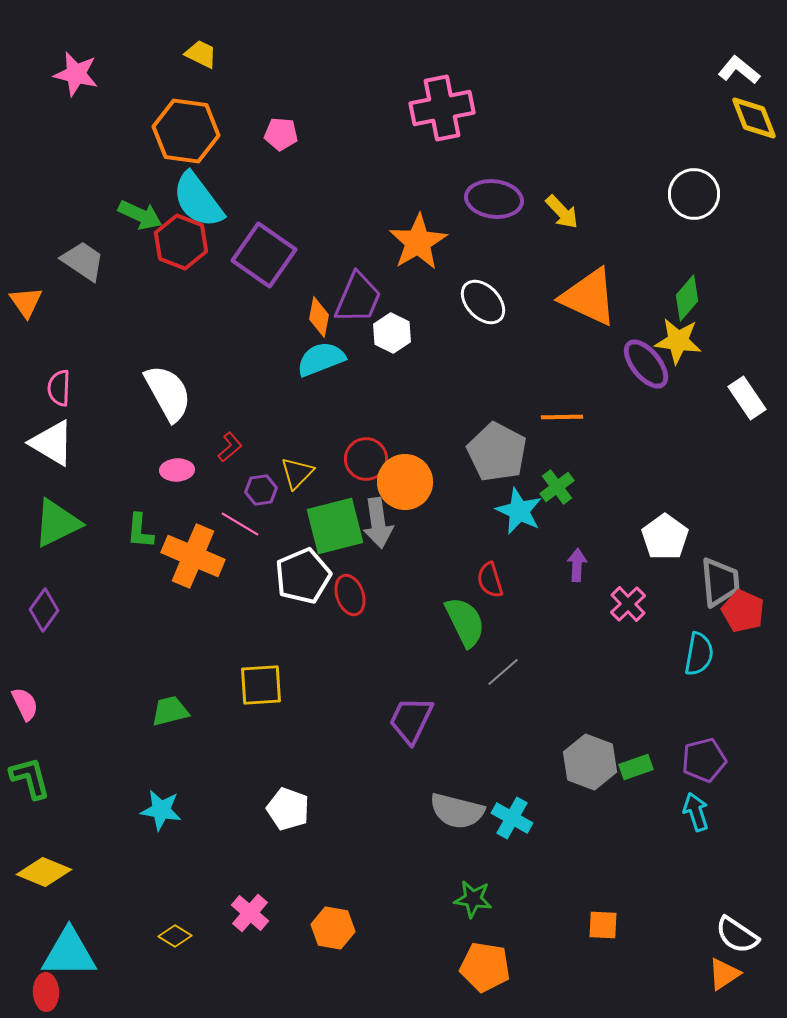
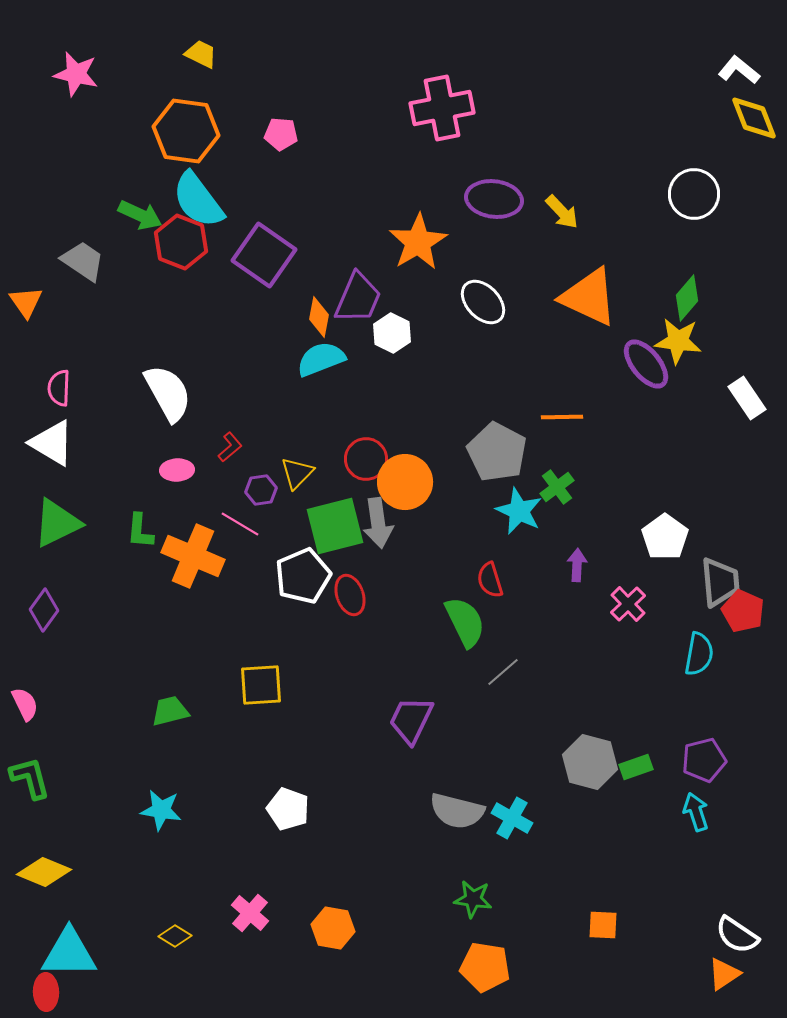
gray hexagon at (590, 762): rotated 6 degrees counterclockwise
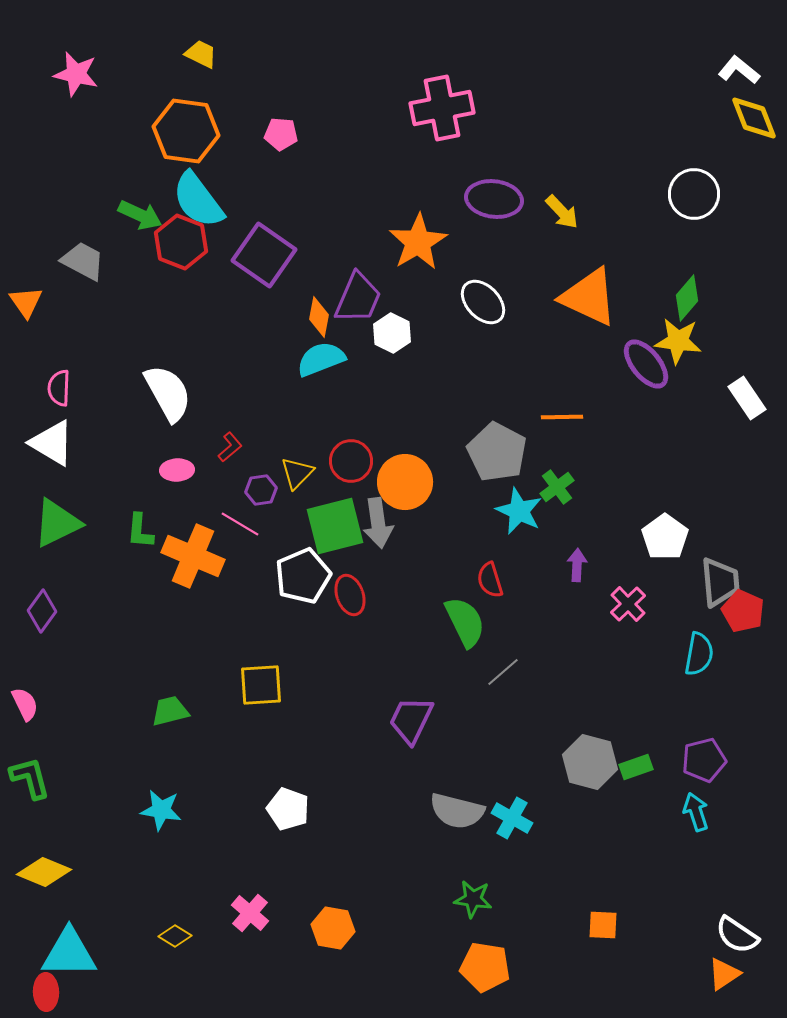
gray trapezoid at (83, 261): rotated 6 degrees counterclockwise
red circle at (366, 459): moved 15 px left, 2 px down
purple diamond at (44, 610): moved 2 px left, 1 px down
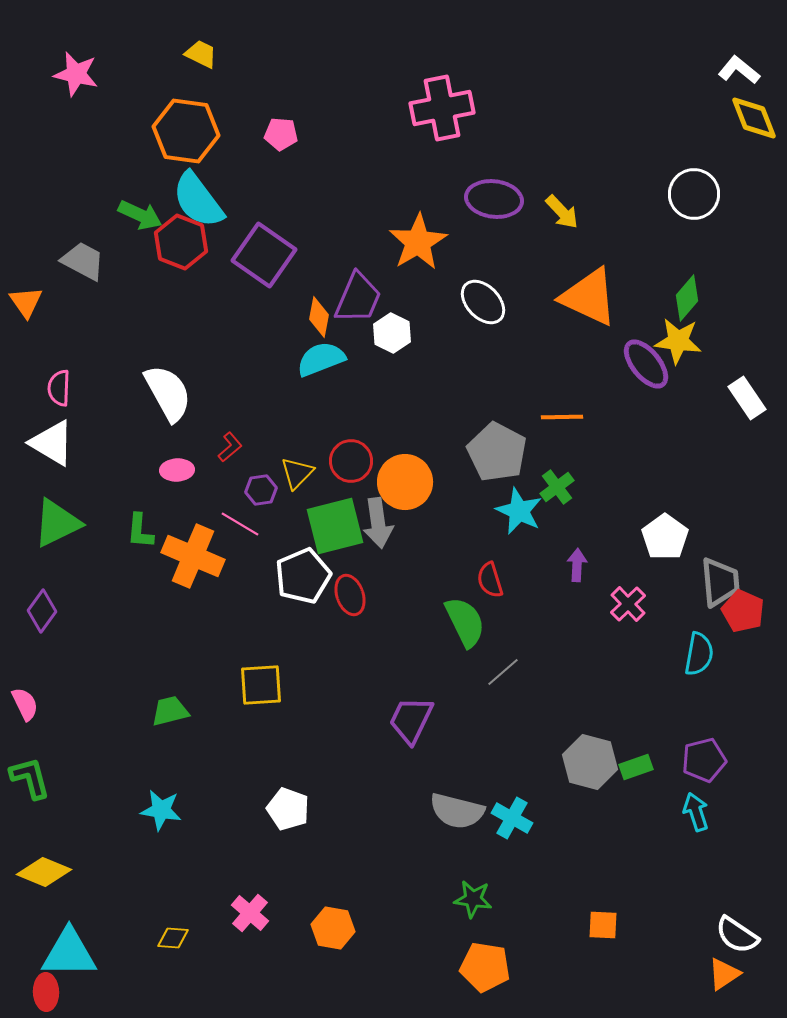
yellow diamond at (175, 936): moved 2 px left, 2 px down; rotated 28 degrees counterclockwise
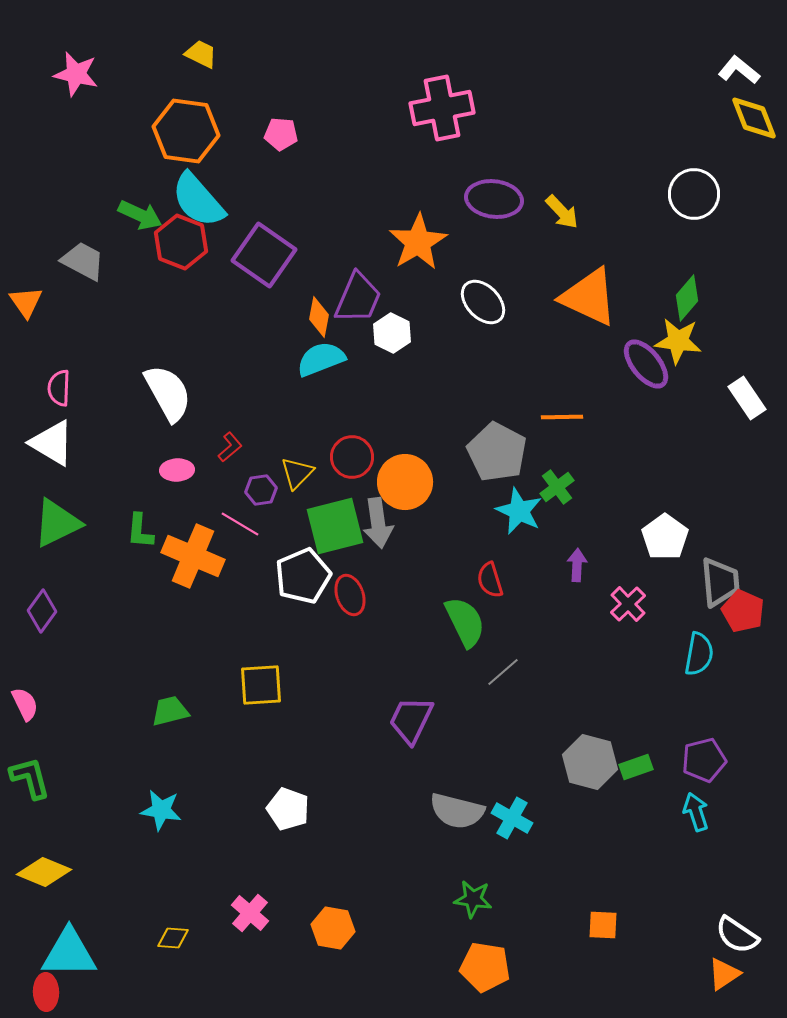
cyan semicircle at (198, 200): rotated 4 degrees counterclockwise
red circle at (351, 461): moved 1 px right, 4 px up
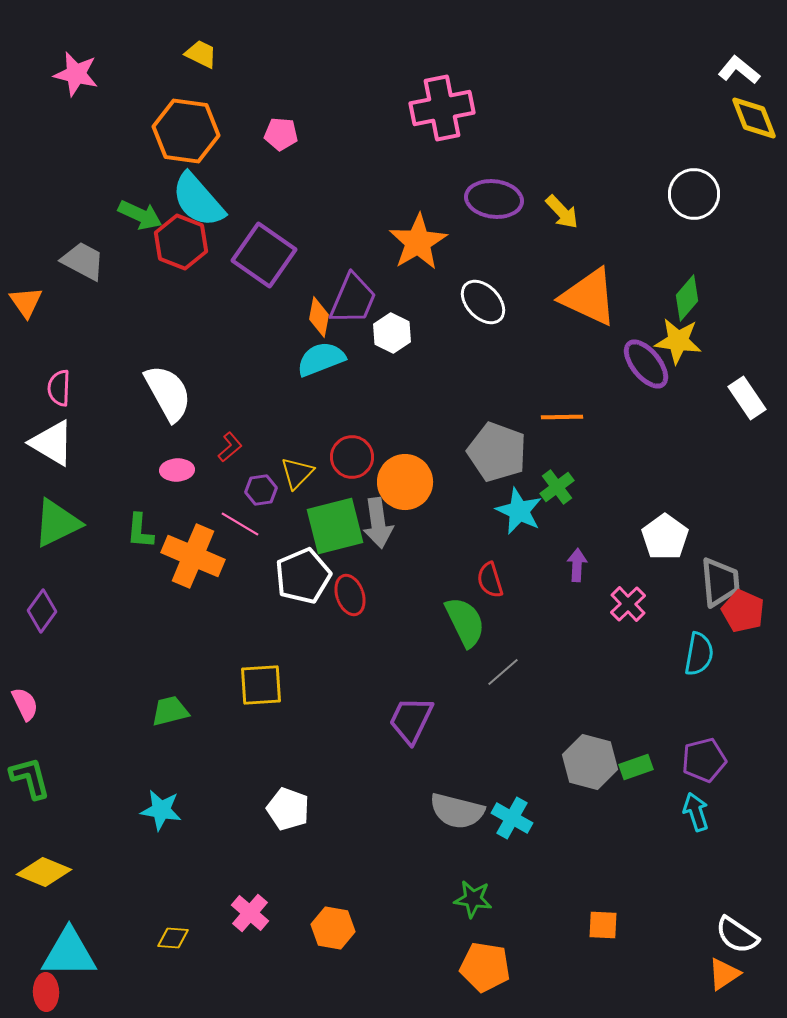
purple trapezoid at (358, 298): moved 5 px left, 1 px down
gray pentagon at (497, 452): rotated 8 degrees counterclockwise
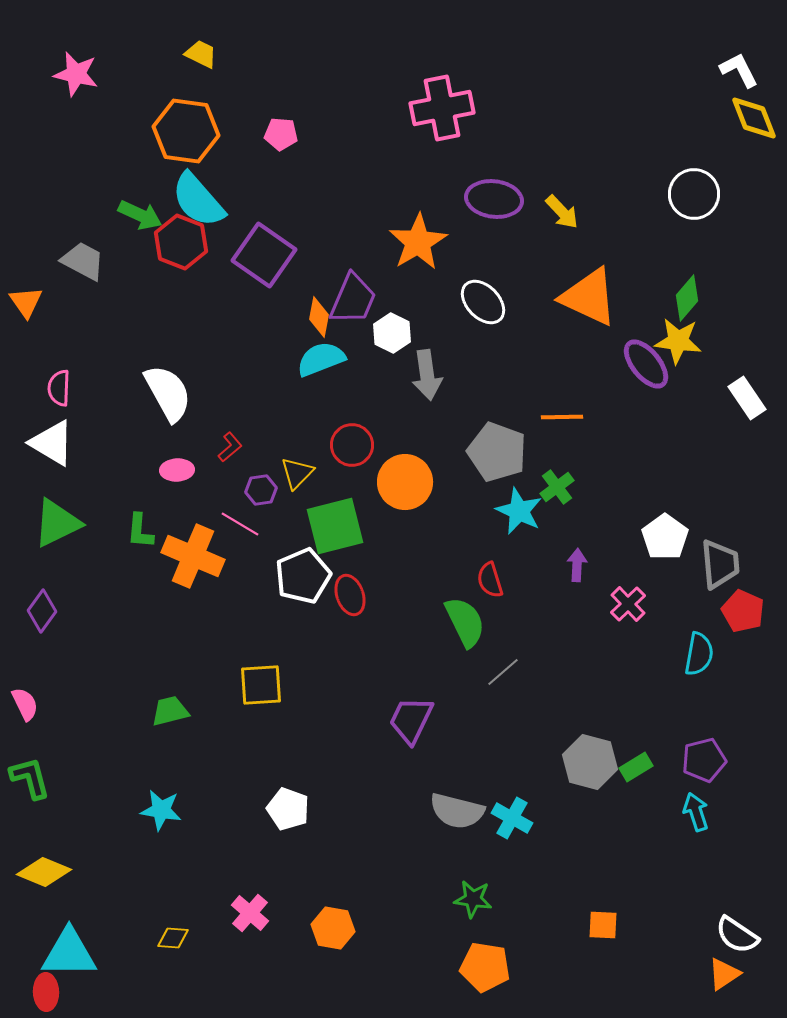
white L-shape at (739, 70): rotated 24 degrees clockwise
red circle at (352, 457): moved 12 px up
gray arrow at (378, 523): moved 49 px right, 148 px up
gray trapezoid at (720, 582): moved 18 px up
green rectangle at (636, 767): rotated 12 degrees counterclockwise
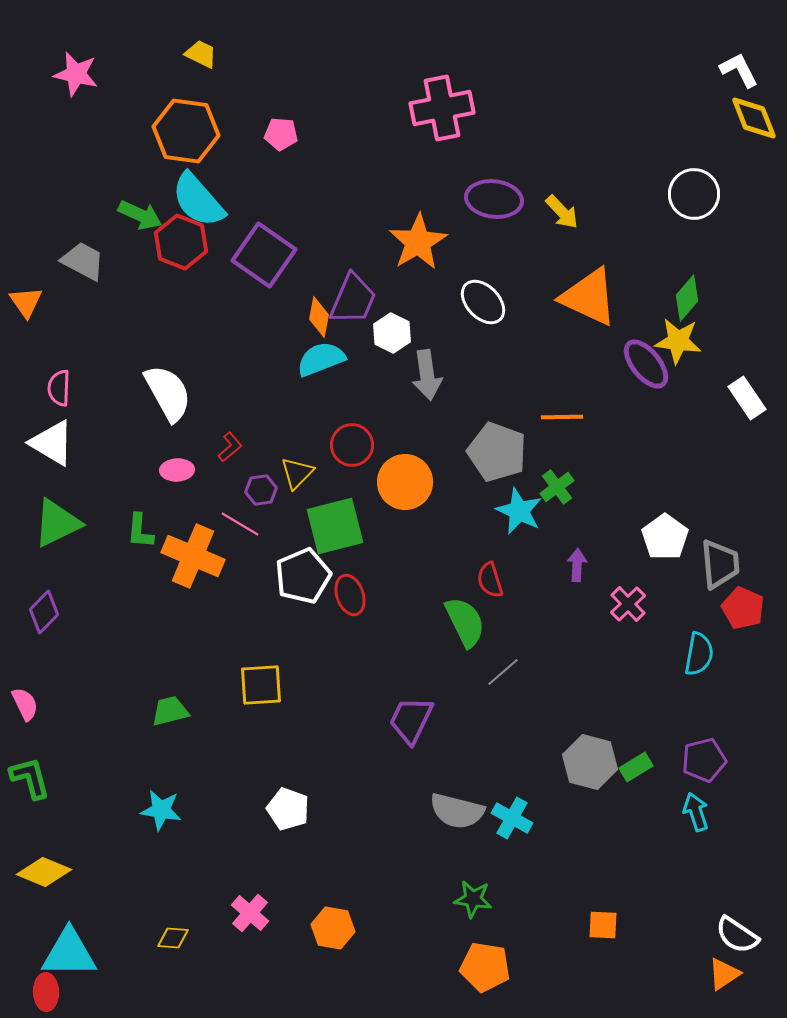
purple diamond at (42, 611): moved 2 px right, 1 px down; rotated 9 degrees clockwise
red pentagon at (743, 611): moved 3 px up
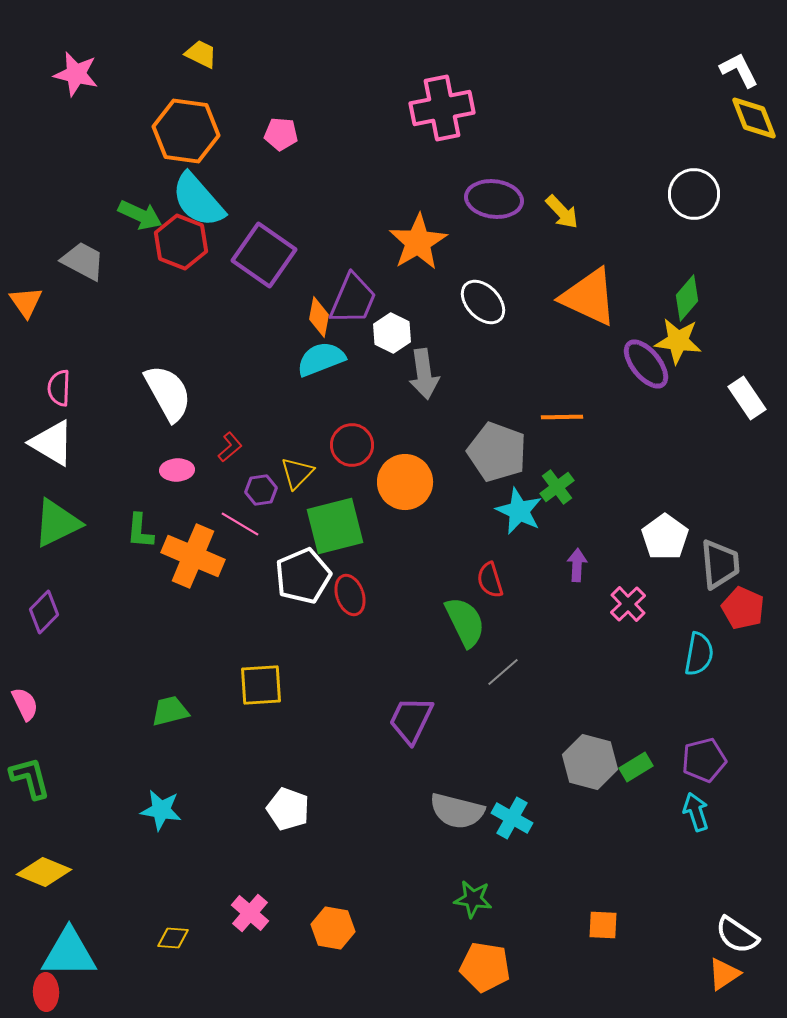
gray arrow at (427, 375): moved 3 px left, 1 px up
